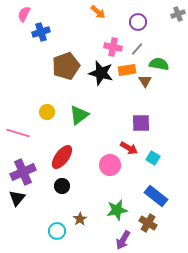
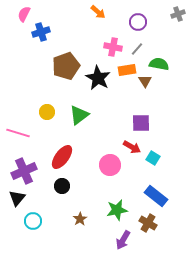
black star: moved 3 px left, 5 px down; rotated 15 degrees clockwise
red arrow: moved 3 px right, 1 px up
purple cross: moved 1 px right, 1 px up
cyan circle: moved 24 px left, 10 px up
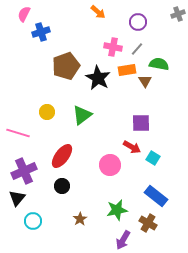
green triangle: moved 3 px right
red ellipse: moved 1 px up
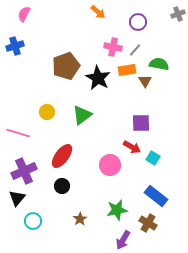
blue cross: moved 26 px left, 14 px down
gray line: moved 2 px left, 1 px down
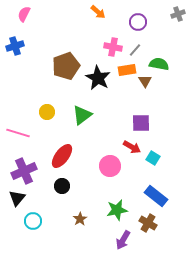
pink circle: moved 1 px down
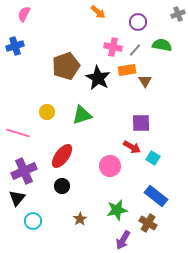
green semicircle: moved 3 px right, 19 px up
green triangle: rotated 20 degrees clockwise
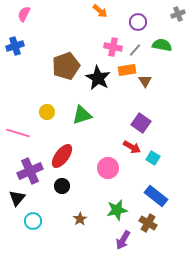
orange arrow: moved 2 px right, 1 px up
purple square: rotated 36 degrees clockwise
pink circle: moved 2 px left, 2 px down
purple cross: moved 6 px right
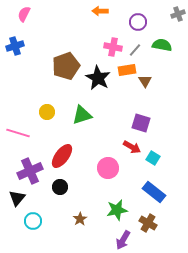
orange arrow: rotated 140 degrees clockwise
purple square: rotated 18 degrees counterclockwise
black circle: moved 2 px left, 1 px down
blue rectangle: moved 2 px left, 4 px up
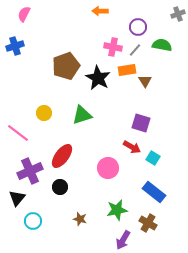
purple circle: moved 5 px down
yellow circle: moved 3 px left, 1 px down
pink line: rotated 20 degrees clockwise
brown star: rotated 24 degrees counterclockwise
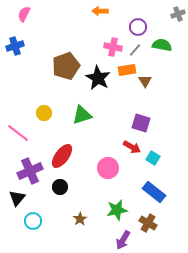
brown star: rotated 24 degrees clockwise
